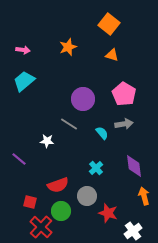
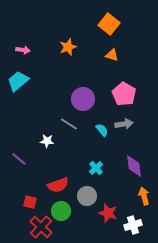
cyan trapezoid: moved 6 px left
cyan semicircle: moved 3 px up
white cross: moved 6 px up; rotated 18 degrees clockwise
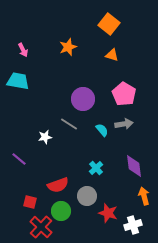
pink arrow: rotated 56 degrees clockwise
cyan trapezoid: rotated 50 degrees clockwise
white star: moved 2 px left, 4 px up; rotated 16 degrees counterclockwise
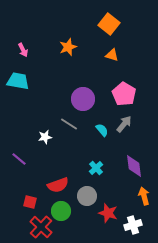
gray arrow: rotated 42 degrees counterclockwise
